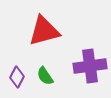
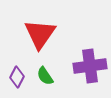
red triangle: moved 4 px left, 3 px down; rotated 40 degrees counterclockwise
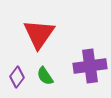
red triangle: moved 1 px left
purple diamond: rotated 10 degrees clockwise
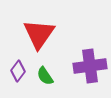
purple diamond: moved 1 px right, 6 px up
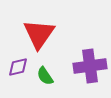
purple diamond: moved 4 px up; rotated 40 degrees clockwise
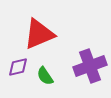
red triangle: rotated 32 degrees clockwise
purple cross: rotated 12 degrees counterclockwise
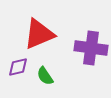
purple cross: moved 1 px right, 18 px up; rotated 28 degrees clockwise
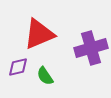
purple cross: rotated 24 degrees counterclockwise
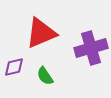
red triangle: moved 2 px right, 1 px up
purple diamond: moved 4 px left
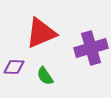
purple diamond: rotated 15 degrees clockwise
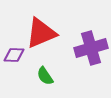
purple diamond: moved 12 px up
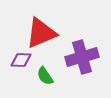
purple cross: moved 9 px left, 9 px down
purple diamond: moved 7 px right, 5 px down
